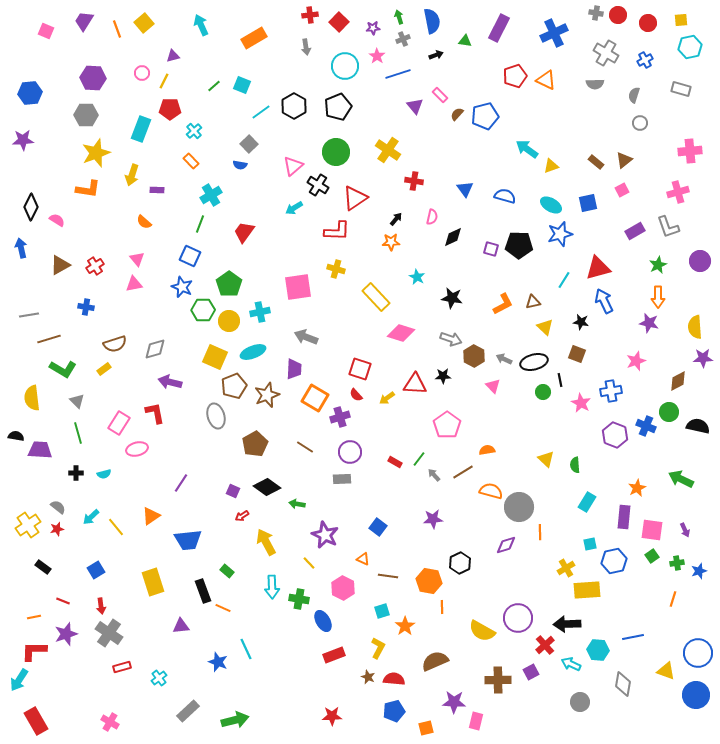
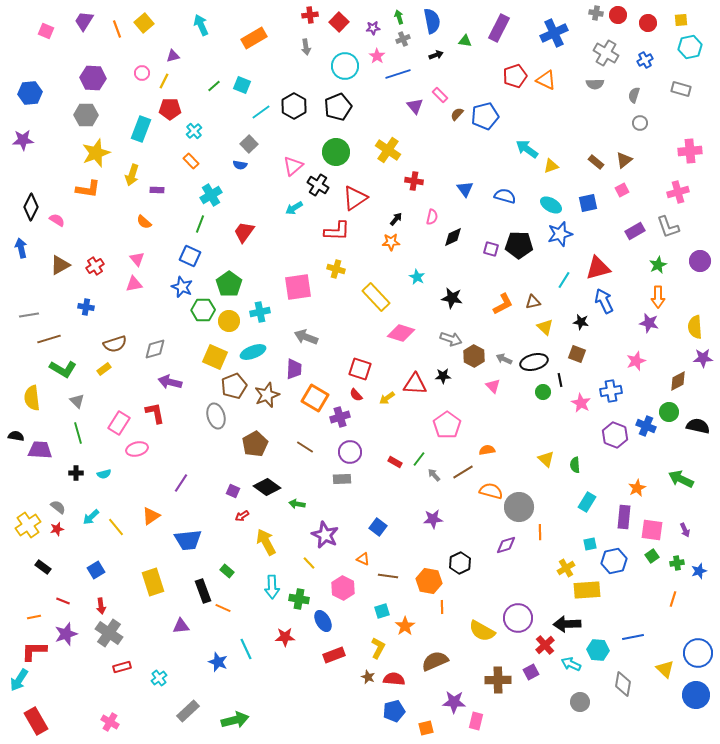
yellow triangle at (666, 671): moved 1 px left, 2 px up; rotated 24 degrees clockwise
red star at (332, 716): moved 47 px left, 79 px up
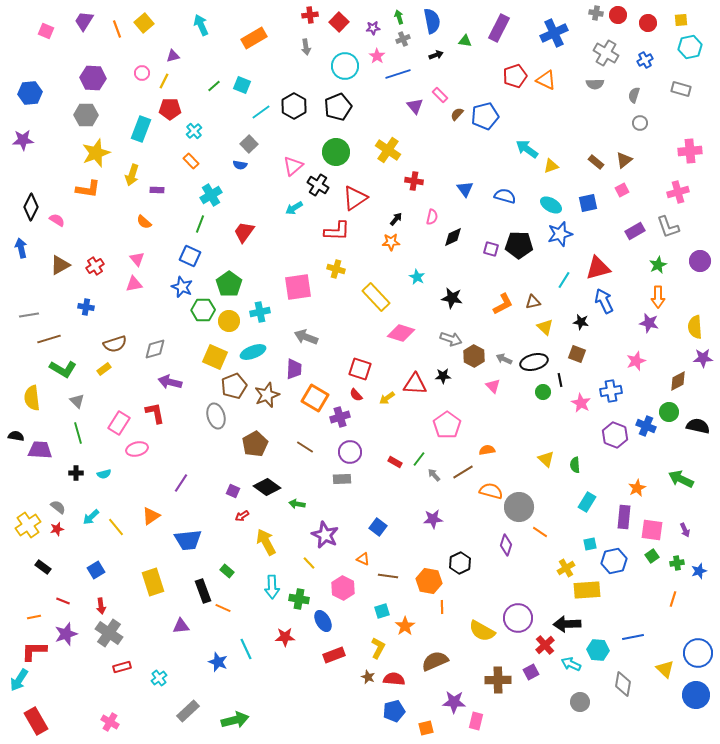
orange line at (540, 532): rotated 56 degrees counterclockwise
purple diamond at (506, 545): rotated 55 degrees counterclockwise
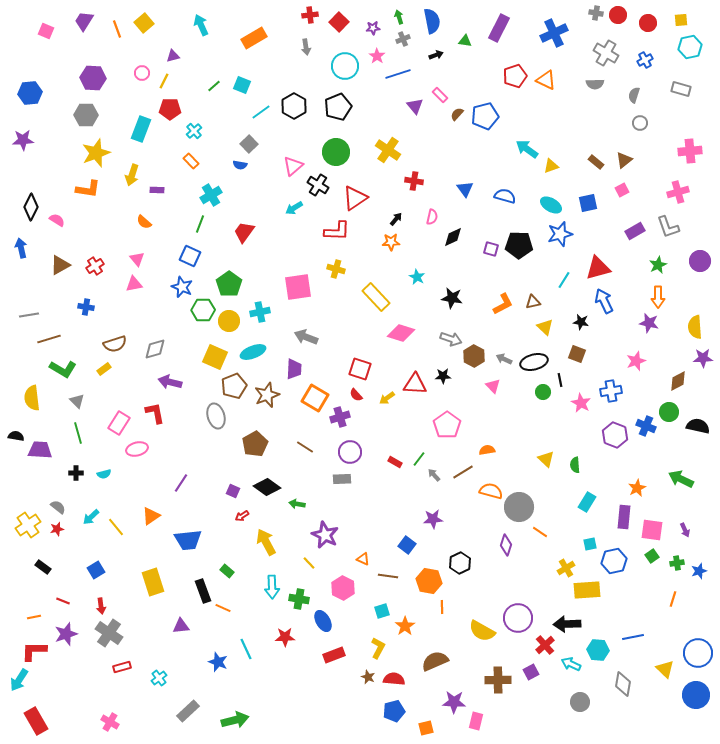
blue square at (378, 527): moved 29 px right, 18 px down
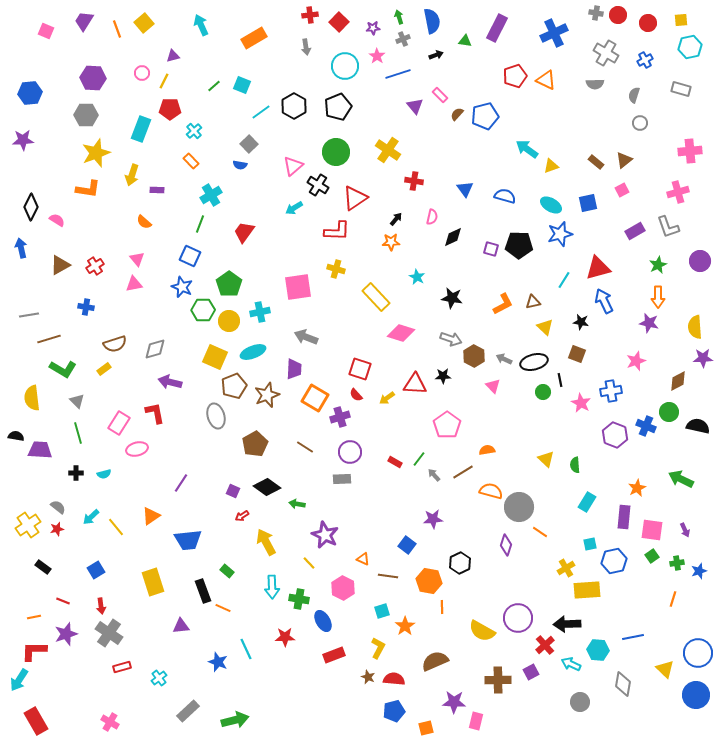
purple rectangle at (499, 28): moved 2 px left
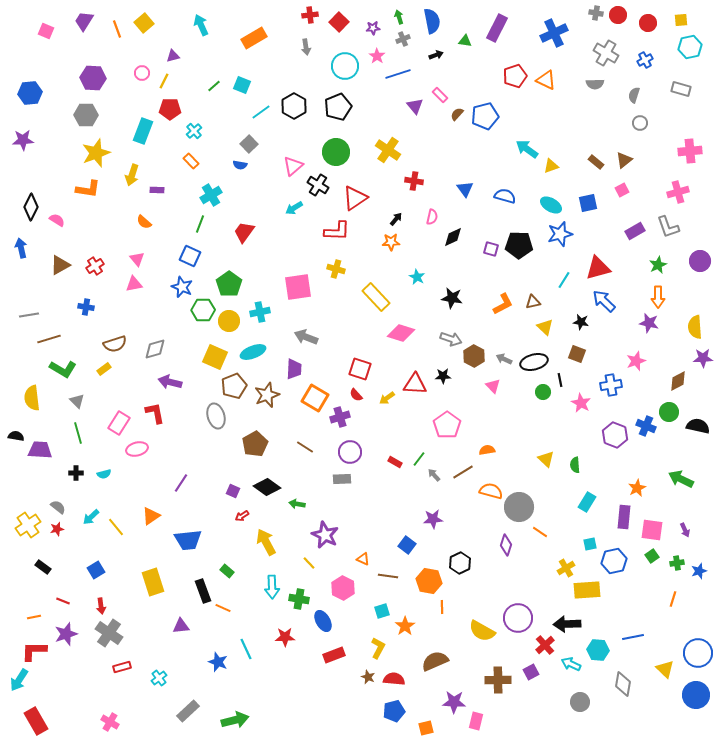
cyan rectangle at (141, 129): moved 2 px right, 2 px down
blue arrow at (604, 301): rotated 20 degrees counterclockwise
blue cross at (611, 391): moved 6 px up
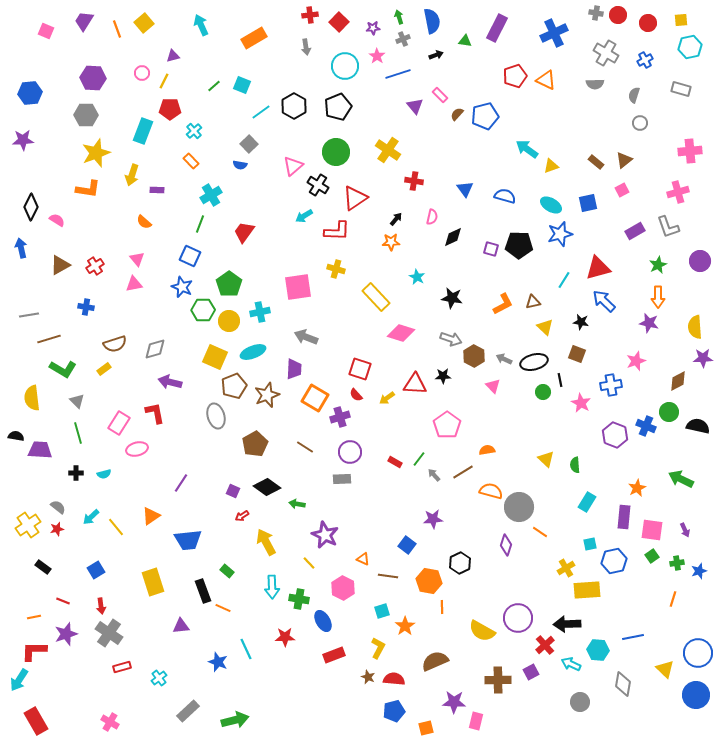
cyan arrow at (294, 208): moved 10 px right, 8 px down
